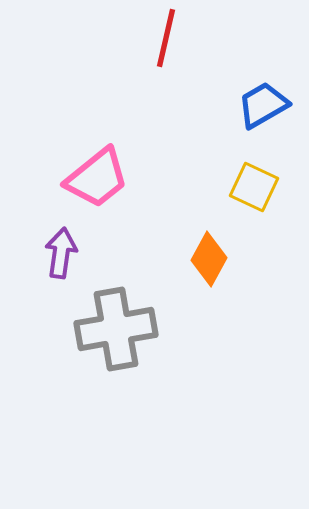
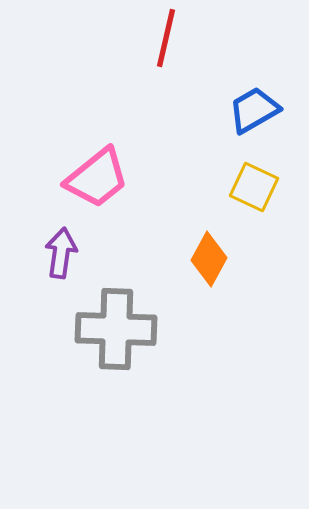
blue trapezoid: moved 9 px left, 5 px down
gray cross: rotated 12 degrees clockwise
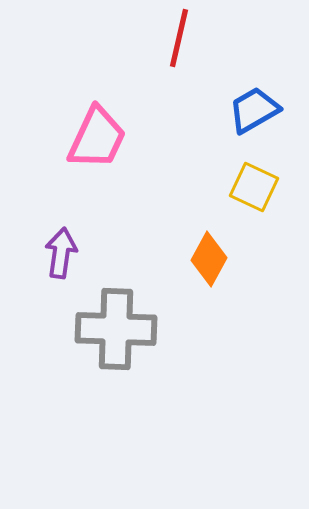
red line: moved 13 px right
pink trapezoid: moved 40 px up; rotated 26 degrees counterclockwise
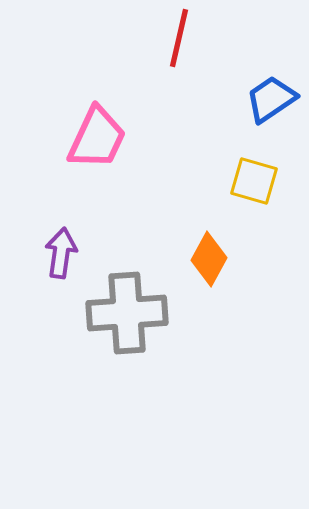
blue trapezoid: moved 17 px right, 11 px up; rotated 4 degrees counterclockwise
yellow square: moved 6 px up; rotated 9 degrees counterclockwise
gray cross: moved 11 px right, 16 px up; rotated 6 degrees counterclockwise
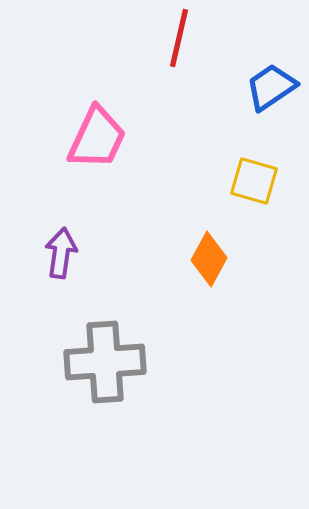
blue trapezoid: moved 12 px up
gray cross: moved 22 px left, 49 px down
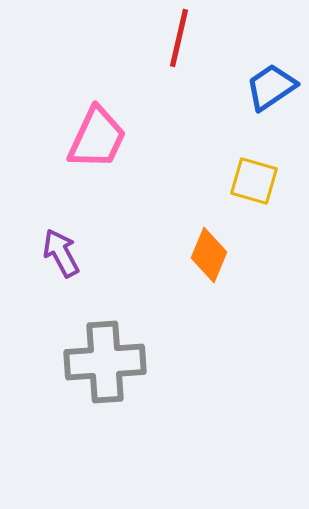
purple arrow: rotated 36 degrees counterclockwise
orange diamond: moved 4 px up; rotated 6 degrees counterclockwise
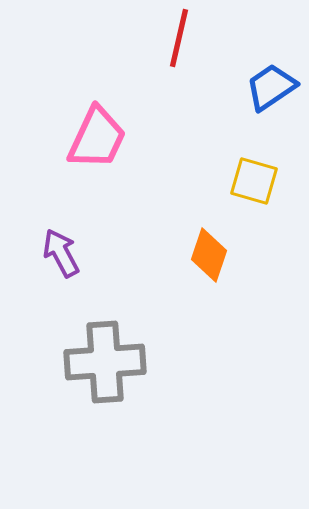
orange diamond: rotated 4 degrees counterclockwise
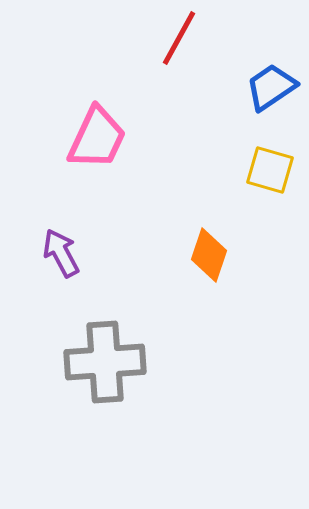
red line: rotated 16 degrees clockwise
yellow square: moved 16 px right, 11 px up
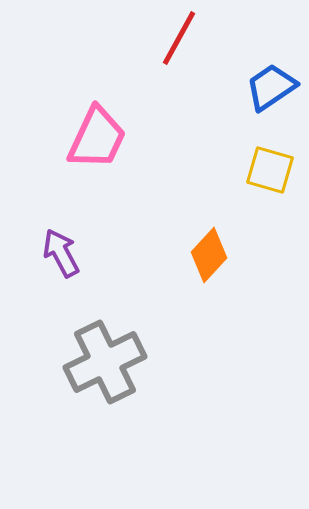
orange diamond: rotated 24 degrees clockwise
gray cross: rotated 22 degrees counterclockwise
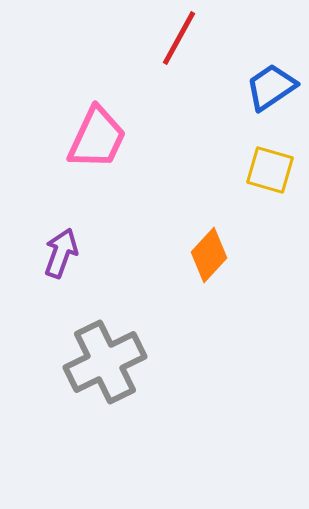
purple arrow: rotated 48 degrees clockwise
